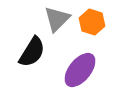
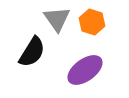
gray triangle: rotated 20 degrees counterclockwise
purple ellipse: moved 5 px right; rotated 15 degrees clockwise
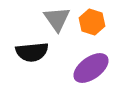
black semicircle: rotated 52 degrees clockwise
purple ellipse: moved 6 px right, 2 px up
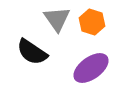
black semicircle: rotated 40 degrees clockwise
